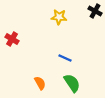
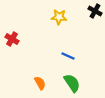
blue line: moved 3 px right, 2 px up
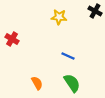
orange semicircle: moved 3 px left
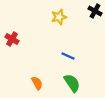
yellow star: rotated 21 degrees counterclockwise
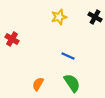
black cross: moved 6 px down
orange semicircle: moved 1 px right, 1 px down; rotated 120 degrees counterclockwise
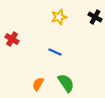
blue line: moved 13 px left, 4 px up
green semicircle: moved 6 px left
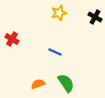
yellow star: moved 4 px up
orange semicircle: rotated 40 degrees clockwise
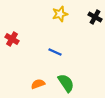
yellow star: moved 1 px right, 1 px down
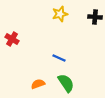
black cross: rotated 24 degrees counterclockwise
blue line: moved 4 px right, 6 px down
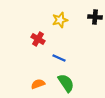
yellow star: moved 6 px down
red cross: moved 26 px right
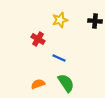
black cross: moved 4 px down
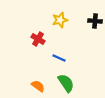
orange semicircle: moved 2 px down; rotated 56 degrees clockwise
